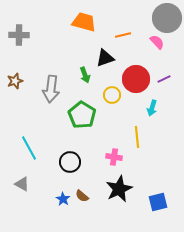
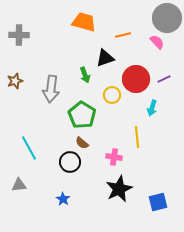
gray triangle: moved 3 px left, 1 px down; rotated 35 degrees counterclockwise
brown semicircle: moved 53 px up
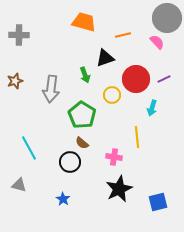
gray triangle: rotated 21 degrees clockwise
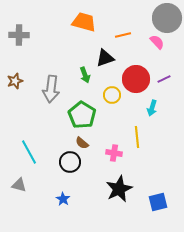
cyan line: moved 4 px down
pink cross: moved 4 px up
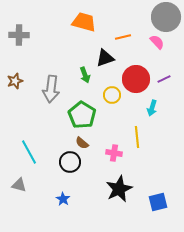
gray circle: moved 1 px left, 1 px up
orange line: moved 2 px down
